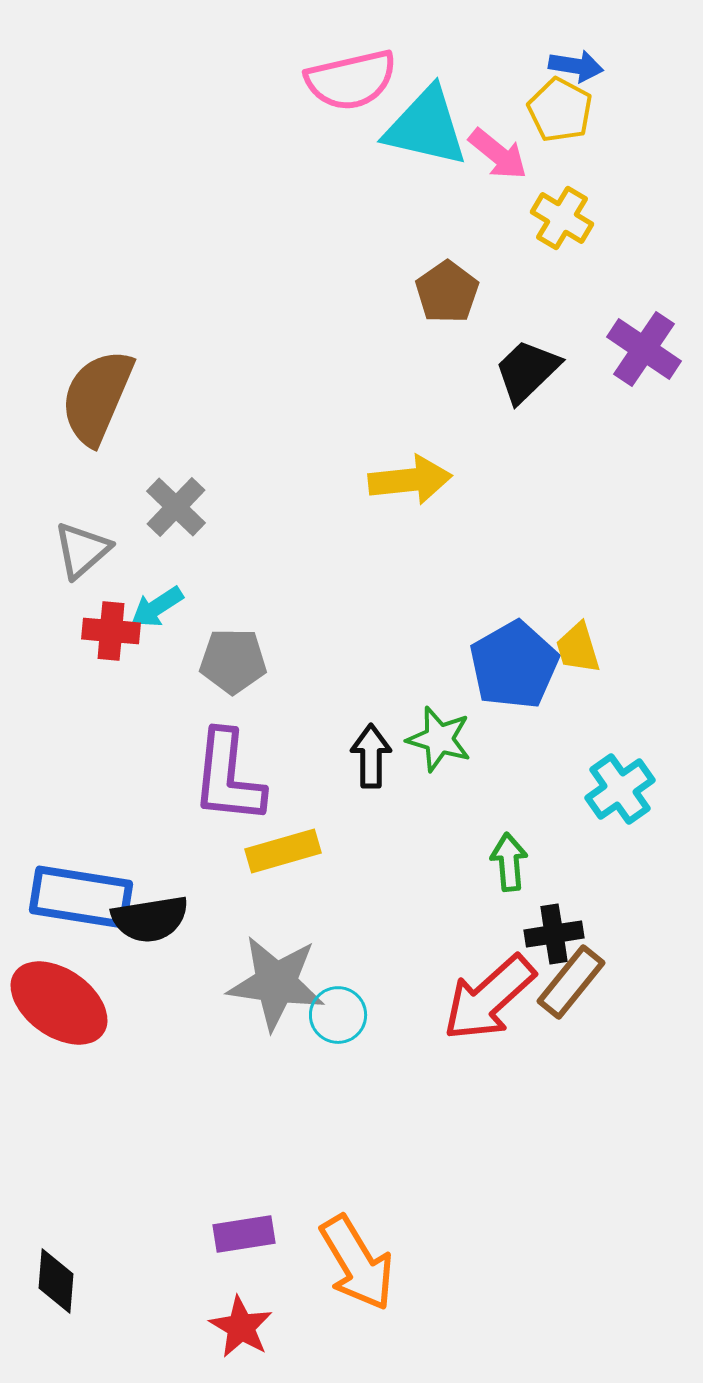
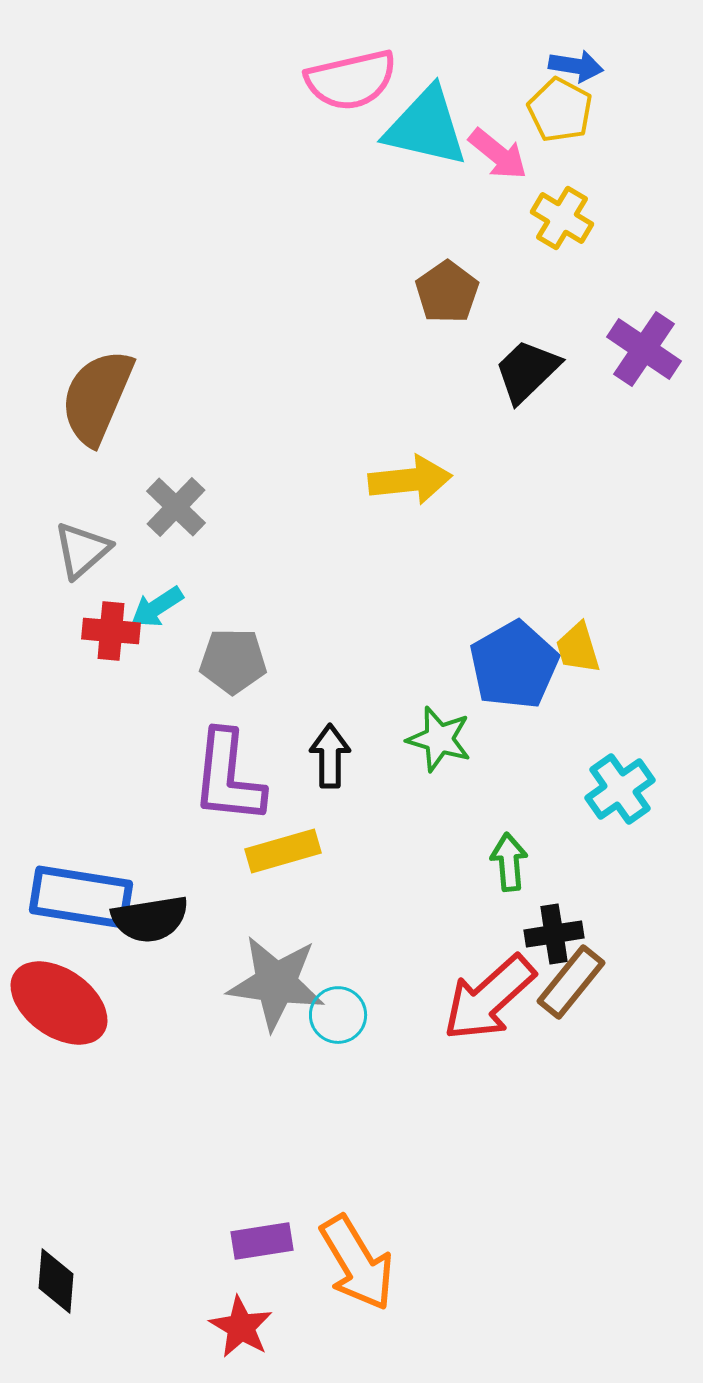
black arrow: moved 41 px left
purple rectangle: moved 18 px right, 7 px down
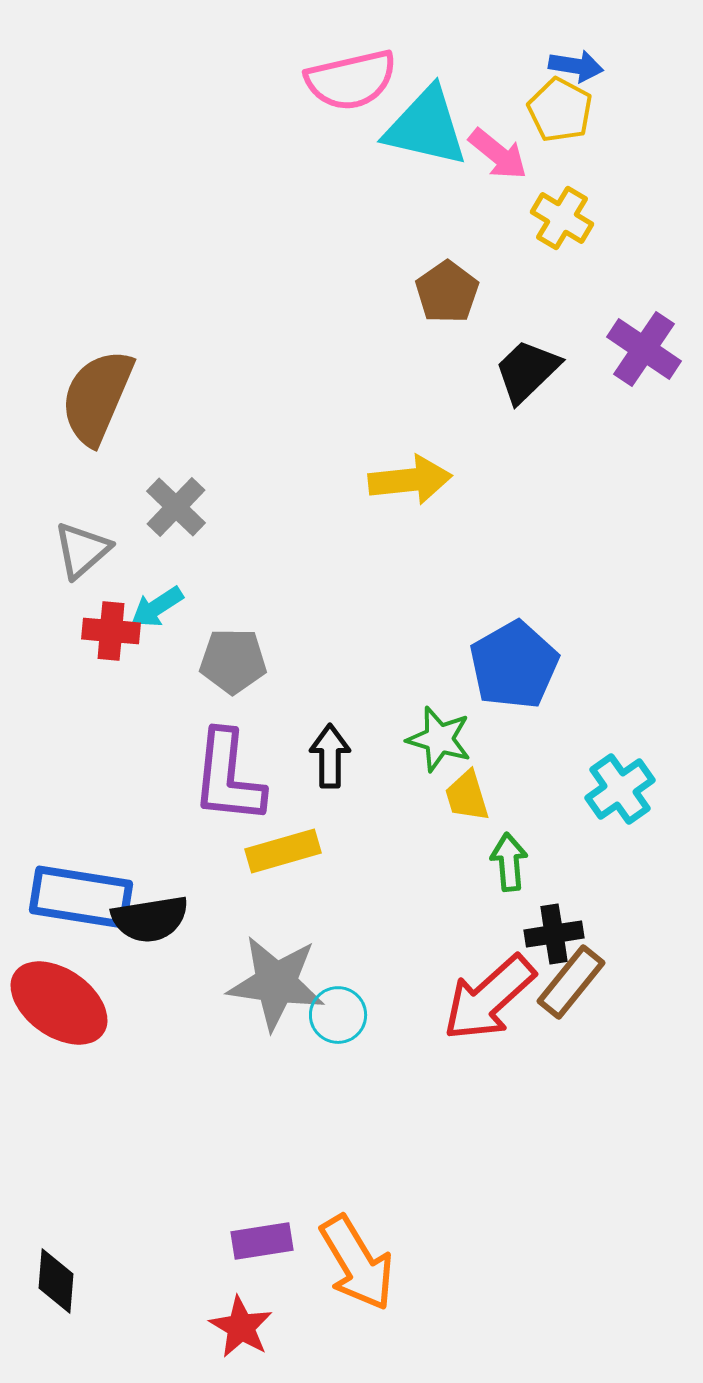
yellow trapezoid: moved 111 px left, 148 px down
